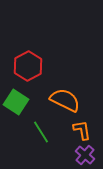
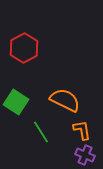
red hexagon: moved 4 px left, 18 px up
purple cross: rotated 18 degrees counterclockwise
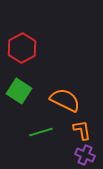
red hexagon: moved 2 px left
green square: moved 3 px right, 11 px up
green line: rotated 75 degrees counterclockwise
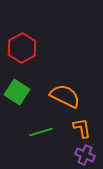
green square: moved 2 px left, 1 px down
orange semicircle: moved 4 px up
orange L-shape: moved 2 px up
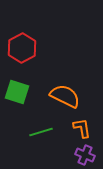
green square: rotated 15 degrees counterclockwise
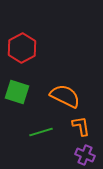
orange L-shape: moved 1 px left, 2 px up
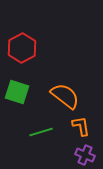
orange semicircle: rotated 12 degrees clockwise
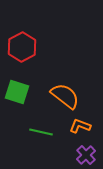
red hexagon: moved 1 px up
orange L-shape: moved 1 px left; rotated 60 degrees counterclockwise
green line: rotated 30 degrees clockwise
purple cross: moved 1 px right; rotated 24 degrees clockwise
